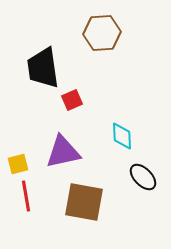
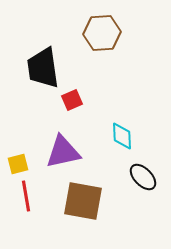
brown square: moved 1 px left, 1 px up
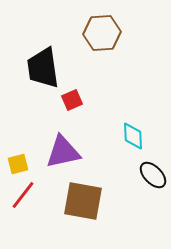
cyan diamond: moved 11 px right
black ellipse: moved 10 px right, 2 px up
red line: moved 3 px left, 1 px up; rotated 48 degrees clockwise
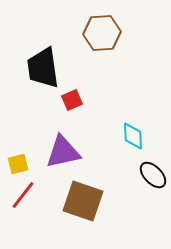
brown square: rotated 9 degrees clockwise
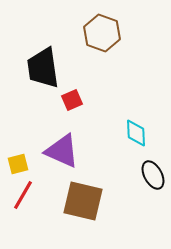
brown hexagon: rotated 24 degrees clockwise
cyan diamond: moved 3 px right, 3 px up
purple triangle: moved 1 px left, 1 px up; rotated 36 degrees clockwise
black ellipse: rotated 16 degrees clockwise
red line: rotated 8 degrees counterclockwise
brown square: rotated 6 degrees counterclockwise
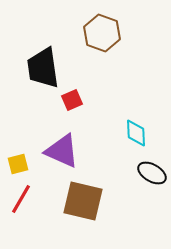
black ellipse: moved 1 px left, 2 px up; rotated 32 degrees counterclockwise
red line: moved 2 px left, 4 px down
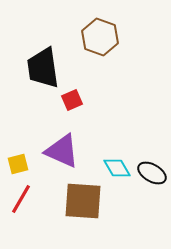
brown hexagon: moved 2 px left, 4 px down
cyan diamond: moved 19 px left, 35 px down; rotated 28 degrees counterclockwise
brown square: rotated 9 degrees counterclockwise
